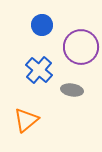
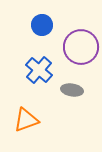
orange triangle: rotated 20 degrees clockwise
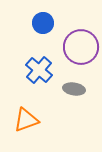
blue circle: moved 1 px right, 2 px up
gray ellipse: moved 2 px right, 1 px up
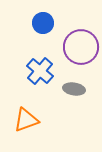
blue cross: moved 1 px right, 1 px down
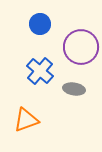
blue circle: moved 3 px left, 1 px down
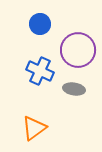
purple circle: moved 3 px left, 3 px down
blue cross: rotated 16 degrees counterclockwise
orange triangle: moved 8 px right, 8 px down; rotated 16 degrees counterclockwise
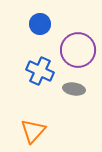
orange triangle: moved 1 px left, 3 px down; rotated 12 degrees counterclockwise
